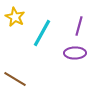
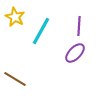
purple line: rotated 12 degrees counterclockwise
cyan line: moved 1 px left, 2 px up
purple ellipse: rotated 45 degrees counterclockwise
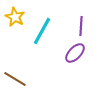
purple line: moved 2 px right
cyan line: moved 1 px right
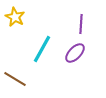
purple line: moved 2 px up
cyan line: moved 18 px down
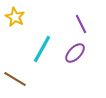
purple line: rotated 30 degrees counterclockwise
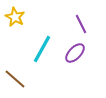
brown line: rotated 10 degrees clockwise
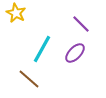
yellow star: moved 1 px right, 4 px up
purple line: rotated 18 degrees counterclockwise
brown line: moved 14 px right
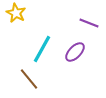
purple line: moved 8 px right, 1 px up; rotated 24 degrees counterclockwise
purple ellipse: moved 1 px up
brown line: rotated 10 degrees clockwise
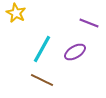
purple ellipse: rotated 15 degrees clockwise
brown line: moved 13 px right, 1 px down; rotated 25 degrees counterclockwise
